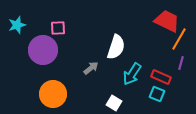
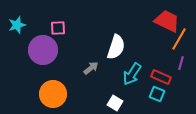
white square: moved 1 px right
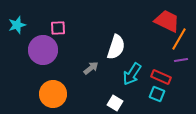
purple line: moved 3 px up; rotated 64 degrees clockwise
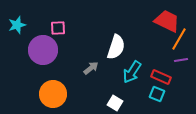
cyan arrow: moved 2 px up
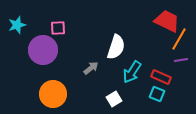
white square: moved 1 px left, 4 px up; rotated 28 degrees clockwise
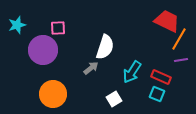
white semicircle: moved 11 px left
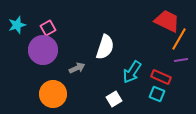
pink square: moved 10 px left; rotated 28 degrees counterclockwise
gray arrow: moved 14 px left; rotated 14 degrees clockwise
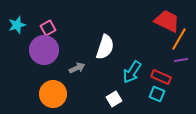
purple circle: moved 1 px right
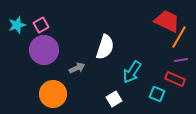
pink square: moved 7 px left, 3 px up
orange line: moved 2 px up
red rectangle: moved 14 px right, 2 px down
